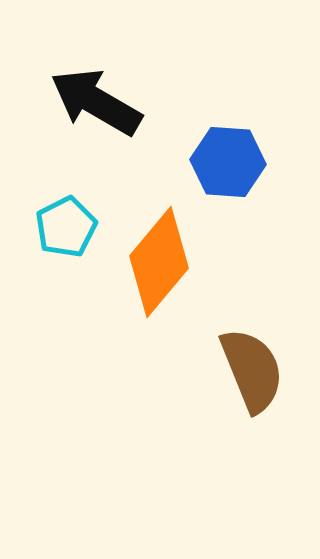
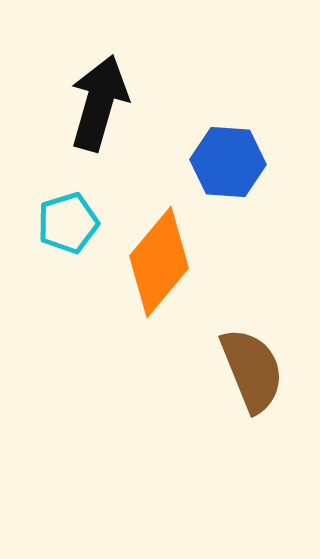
black arrow: moved 3 px right, 1 px down; rotated 76 degrees clockwise
cyan pentagon: moved 2 px right, 4 px up; rotated 10 degrees clockwise
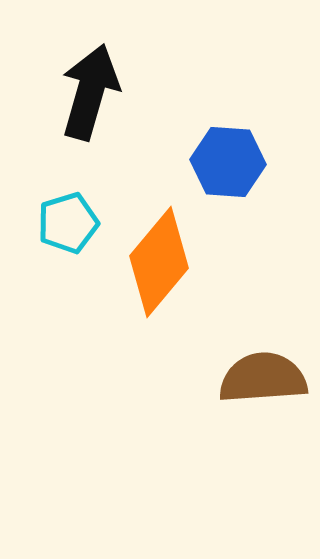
black arrow: moved 9 px left, 11 px up
brown semicircle: moved 11 px right, 8 px down; rotated 72 degrees counterclockwise
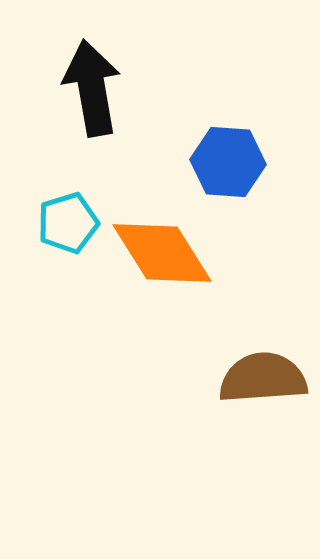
black arrow: moved 2 px right, 4 px up; rotated 26 degrees counterclockwise
orange diamond: moved 3 px right, 9 px up; rotated 72 degrees counterclockwise
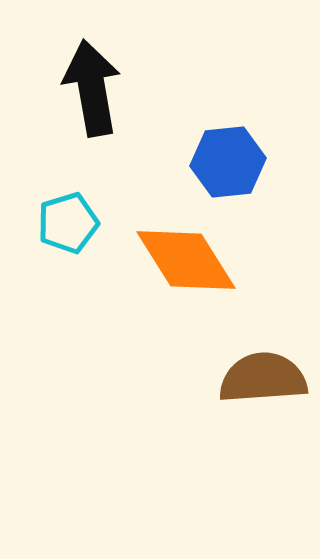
blue hexagon: rotated 10 degrees counterclockwise
orange diamond: moved 24 px right, 7 px down
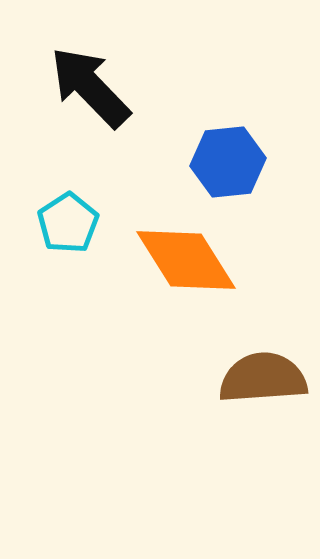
black arrow: moved 2 px left, 1 px up; rotated 34 degrees counterclockwise
cyan pentagon: rotated 16 degrees counterclockwise
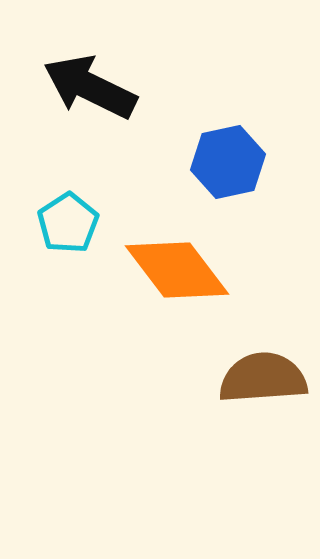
black arrow: rotated 20 degrees counterclockwise
blue hexagon: rotated 6 degrees counterclockwise
orange diamond: moved 9 px left, 10 px down; rotated 5 degrees counterclockwise
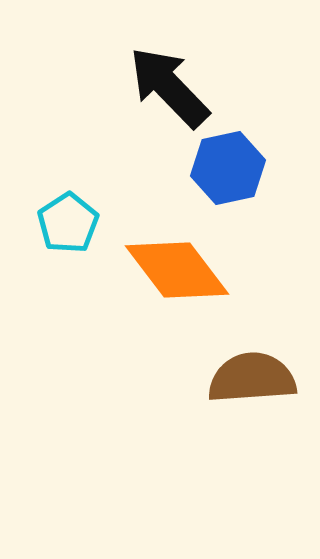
black arrow: moved 79 px right; rotated 20 degrees clockwise
blue hexagon: moved 6 px down
brown semicircle: moved 11 px left
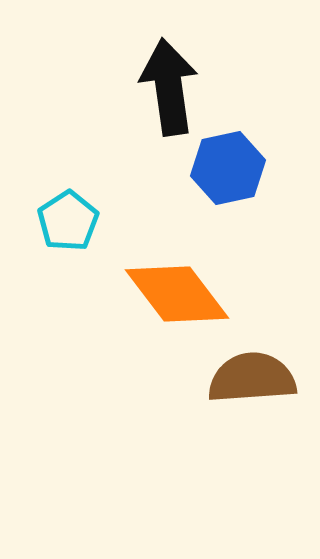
black arrow: rotated 36 degrees clockwise
cyan pentagon: moved 2 px up
orange diamond: moved 24 px down
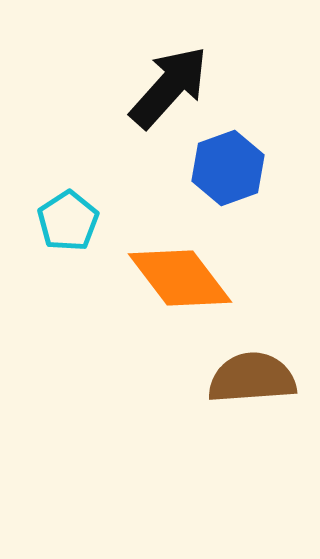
black arrow: rotated 50 degrees clockwise
blue hexagon: rotated 8 degrees counterclockwise
orange diamond: moved 3 px right, 16 px up
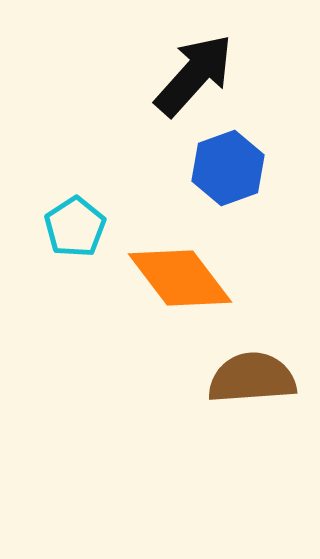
black arrow: moved 25 px right, 12 px up
cyan pentagon: moved 7 px right, 6 px down
